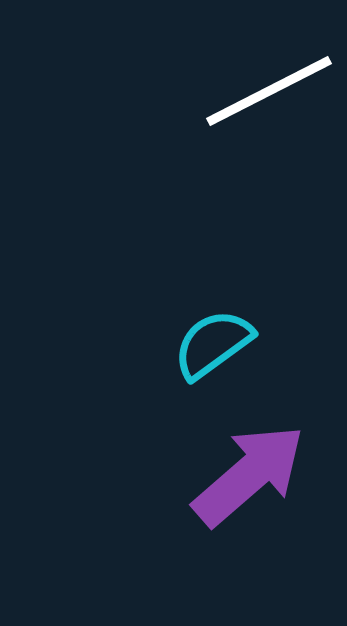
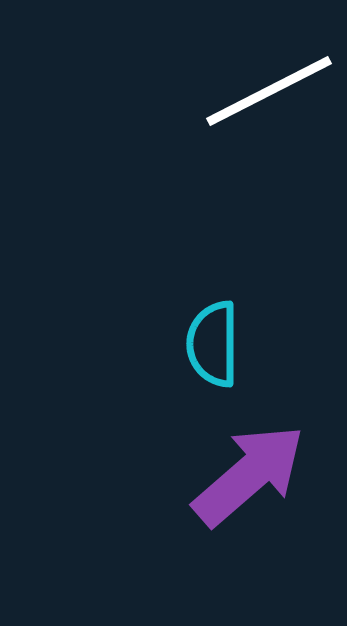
cyan semicircle: rotated 54 degrees counterclockwise
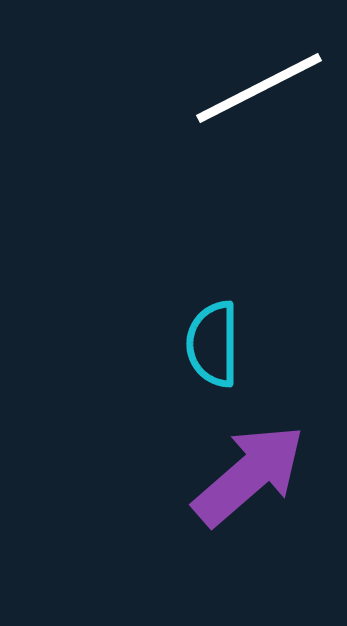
white line: moved 10 px left, 3 px up
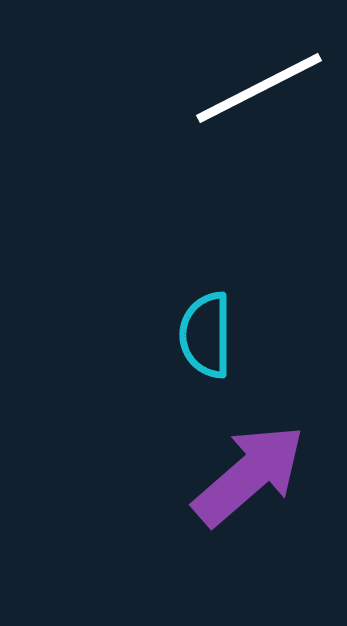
cyan semicircle: moved 7 px left, 9 px up
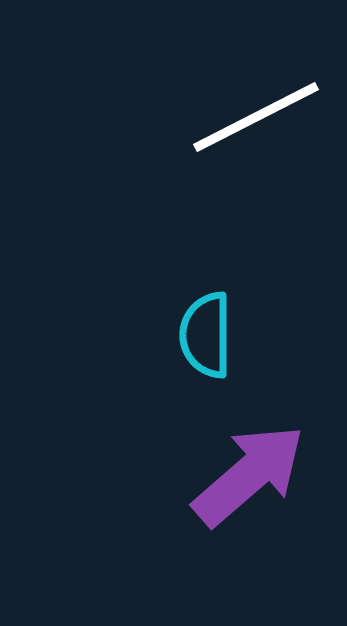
white line: moved 3 px left, 29 px down
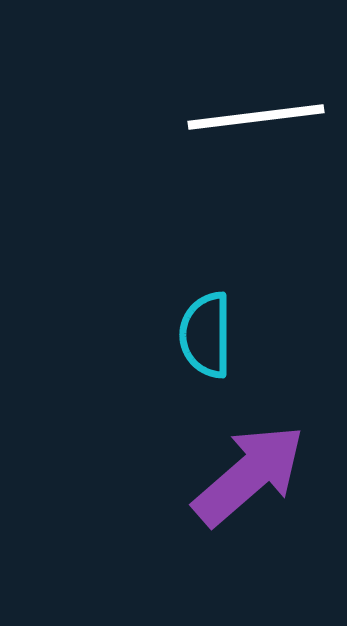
white line: rotated 20 degrees clockwise
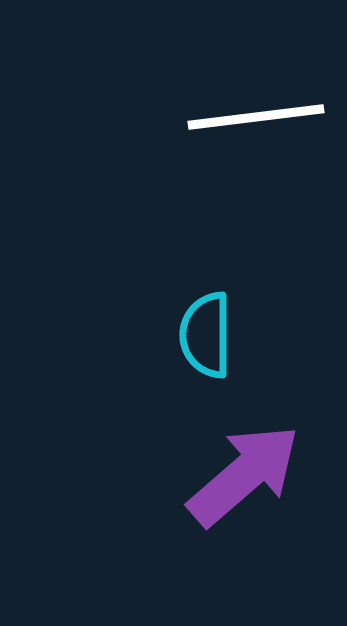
purple arrow: moved 5 px left
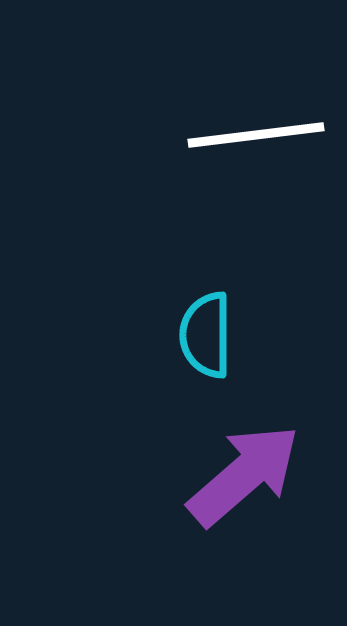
white line: moved 18 px down
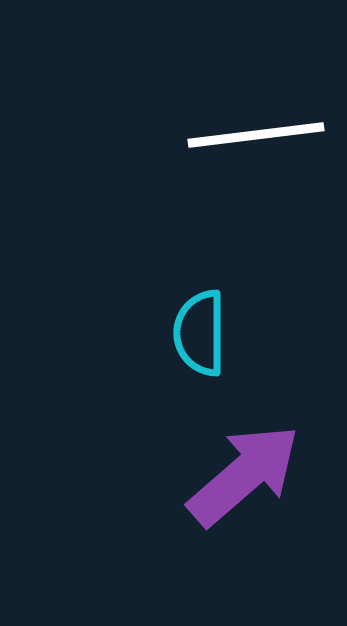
cyan semicircle: moved 6 px left, 2 px up
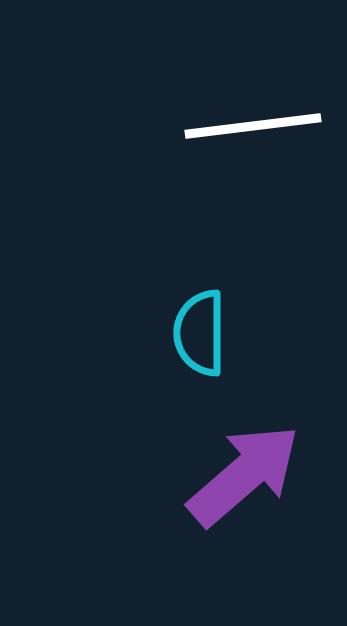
white line: moved 3 px left, 9 px up
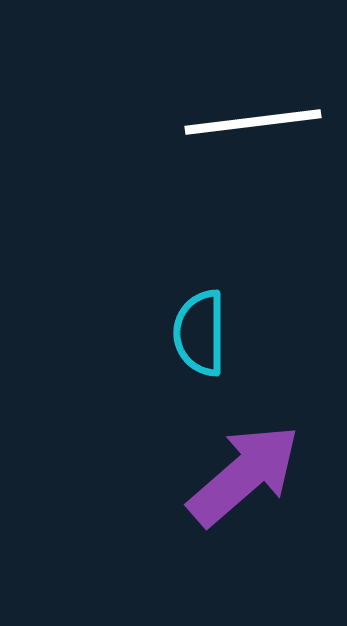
white line: moved 4 px up
